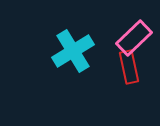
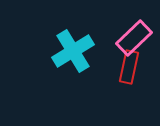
red rectangle: rotated 24 degrees clockwise
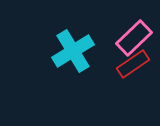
red rectangle: moved 4 px right, 3 px up; rotated 44 degrees clockwise
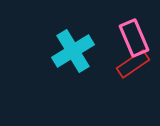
pink rectangle: rotated 69 degrees counterclockwise
